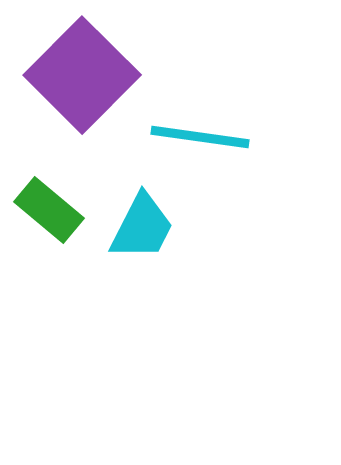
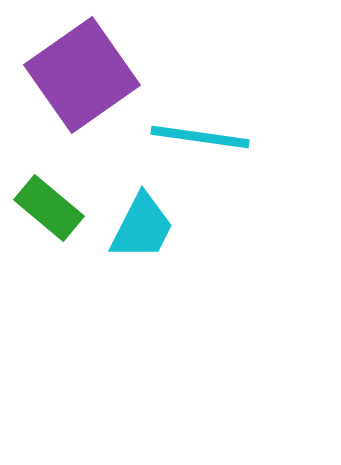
purple square: rotated 10 degrees clockwise
green rectangle: moved 2 px up
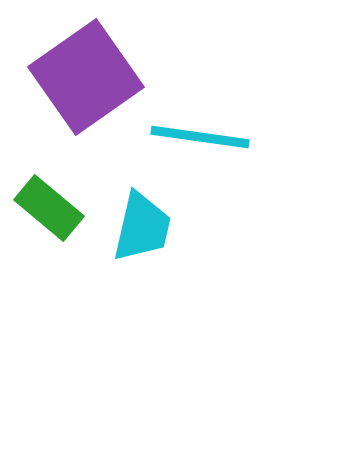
purple square: moved 4 px right, 2 px down
cyan trapezoid: rotated 14 degrees counterclockwise
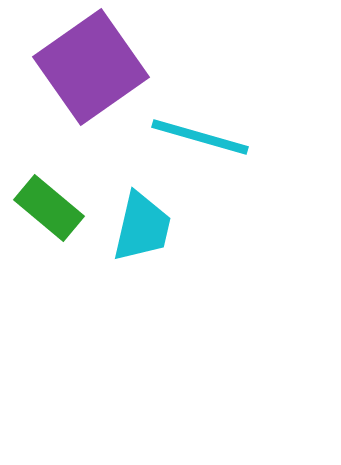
purple square: moved 5 px right, 10 px up
cyan line: rotated 8 degrees clockwise
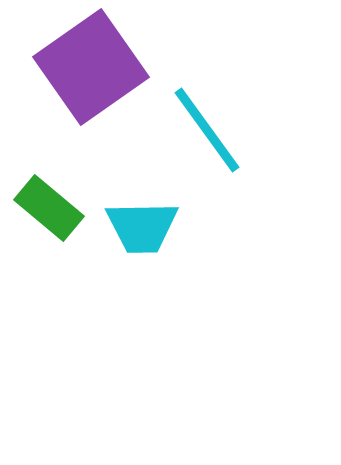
cyan line: moved 7 px right, 7 px up; rotated 38 degrees clockwise
cyan trapezoid: rotated 76 degrees clockwise
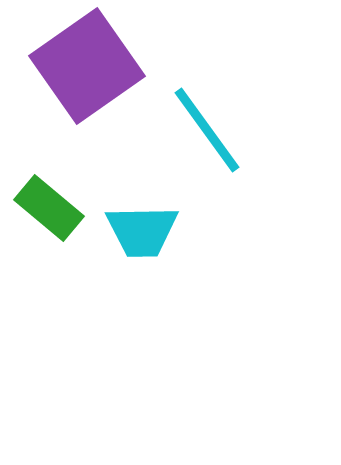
purple square: moved 4 px left, 1 px up
cyan trapezoid: moved 4 px down
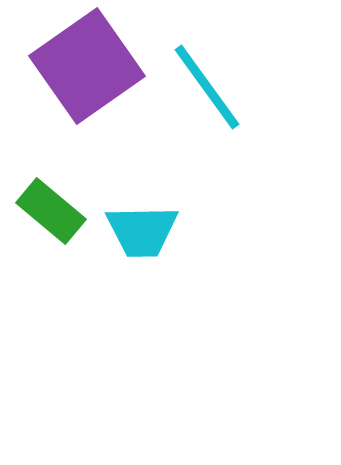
cyan line: moved 43 px up
green rectangle: moved 2 px right, 3 px down
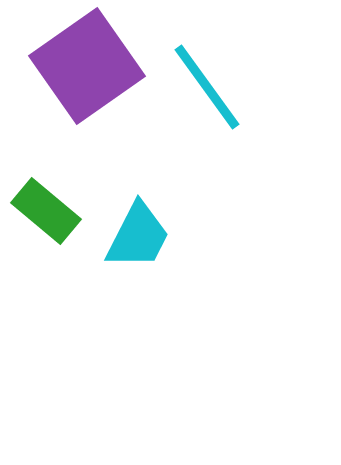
green rectangle: moved 5 px left
cyan trapezoid: moved 4 px left, 5 px down; rotated 62 degrees counterclockwise
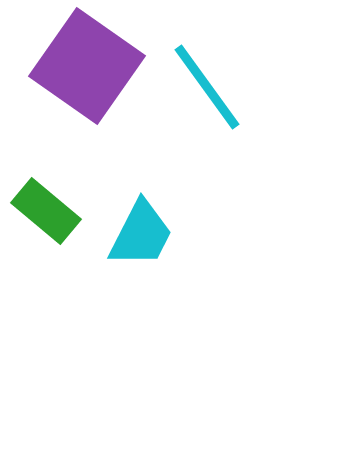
purple square: rotated 20 degrees counterclockwise
cyan trapezoid: moved 3 px right, 2 px up
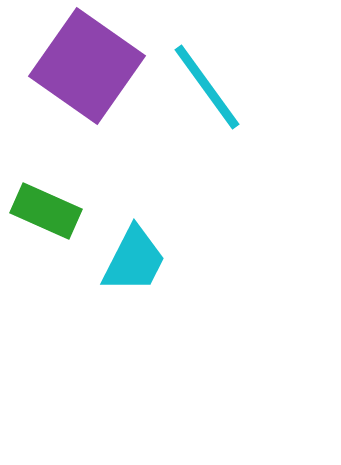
green rectangle: rotated 16 degrees counterclockwise
cyan trapezoid: moved 7 px left, 26 px down
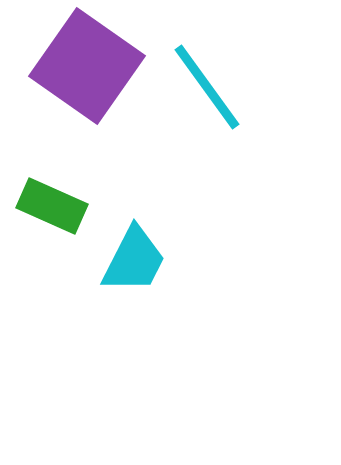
green rectangle: moved 6 px right, 5 px up
